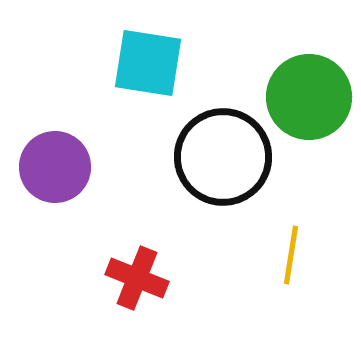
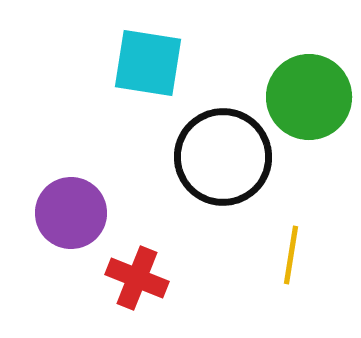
purple circle: moved 16 px right, 46 px down
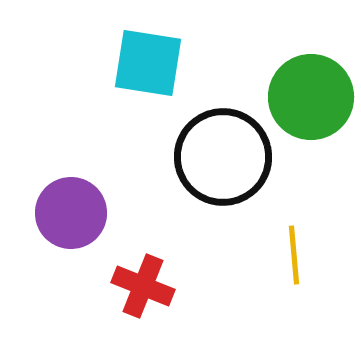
green circle: moved 2 px right
yellow line: moved 3 px right; rotated 14 degrees counterclockwise
red cross: moved 6 px right, 8 px down
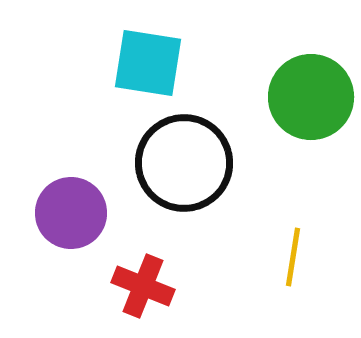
black circle: moved 39 px left, 6 px down
yellow line: moved 1 px left, 2 px down; rotated 14 degrees clockwise
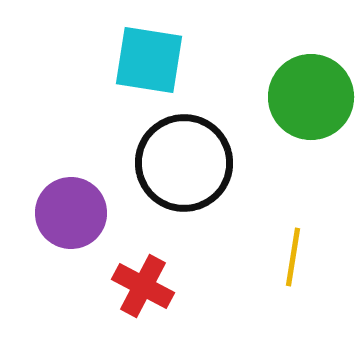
cyan square: moved 1 px right, 3 px up
red cross: rotated 6 degrees clockwise
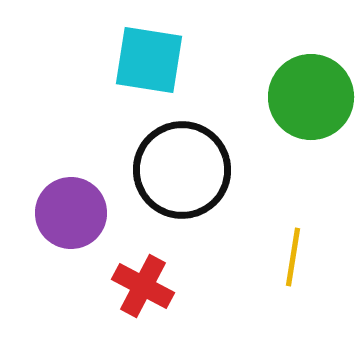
black circle: moved 2 px left, 7 px down
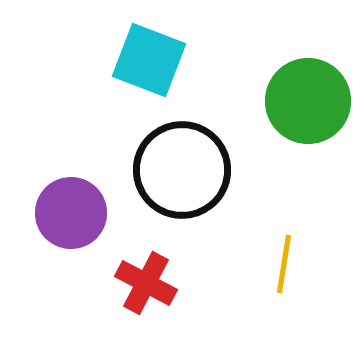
cyan square: rotated 12 degrees clockwise
green circle: moved 3 px left, 4 px down
yellow line: moved 9 px left, 7 px down
red cross: moved 3 px right, 3 px up
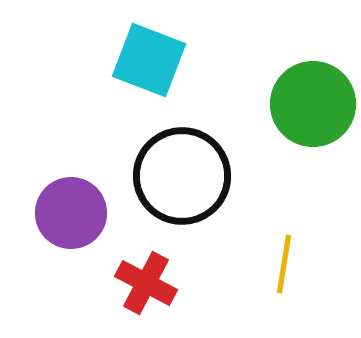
green circle: moved 5 px right, 3 px down
black circle: moved 6 px down
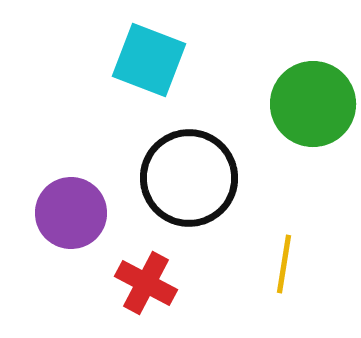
black circle: moved 7 px right, 2 px down
